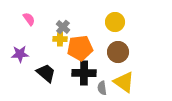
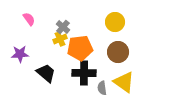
yellow cross: rotated 24 degrees counterclockwise
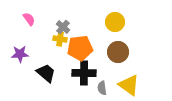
yellow cross: rotated 32 degrees clockwise
yellow triangle: moved 5 px right, 3 px down
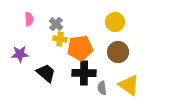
pink semicircle: rotated 32 degrees clockwise
gray cross: moved 7 px left, 3 px up
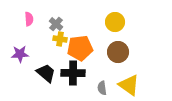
black cross: moved 11 px left
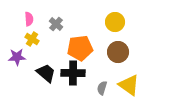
yellow cross: moved 28 px left; rotated 24 degrees clockwise
purple star: moved 3 px left, 3 px down
gray semicircle: rotated 24 degrees clockwise
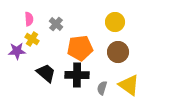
purple star: moved 6 px up
black cross: moved 4 px right, 2 px down
